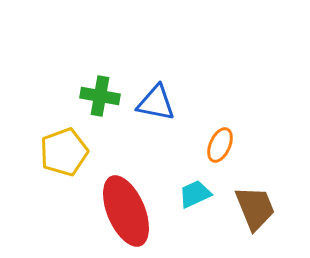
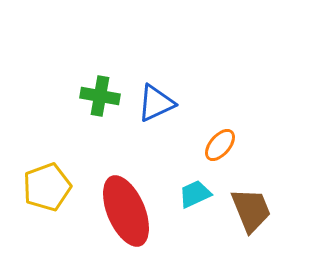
blue triangle: rotated 36 degrees counterclockwise
orange ellipse: rotated 16 degrees clockwise
yellow pentagon: moved 17 px left, 35 px down
brown trapezoid: moved 4 px left, 2 px down
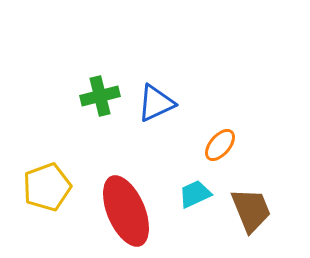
green cross: rotated 24 degrees counterclockwise
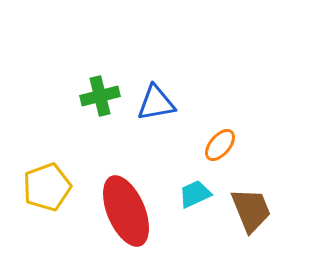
blue triangle: rotated 15 degrees clockwise
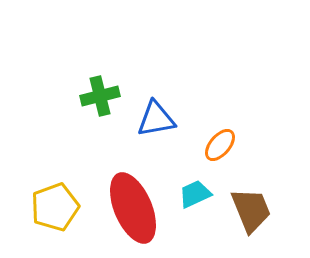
blue triangle: moved 16 px down
yellow pentagon: moved 8 px right, 20 px down
red ellipse: moved 7 px right, 3 px up
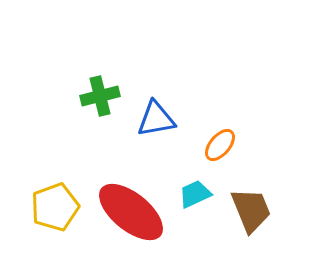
red ellipse: moved 2 px left, 4 px down; rotated 28 degrees counterclockwise
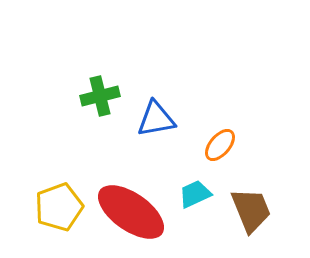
yellow pentagon: moved 4 px right
red ellipse: rotated 4 degrees counterclockwise
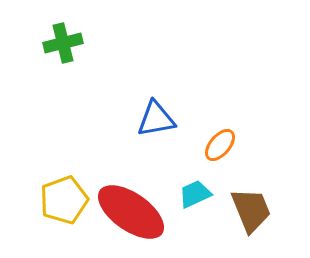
green cross: moved 37 px left, 53 px up
yellow pentagon: moved 5 px right, 7 px up
